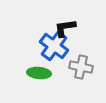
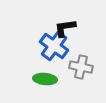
green ellipse: moved 6 px right, 6 px down
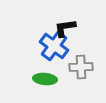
gray cross: rotated 15 degrees counterclockwise
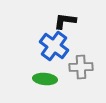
black L-shape: moved 7 px up; rotated 15 degrees clockwise
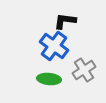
gray cross: moved 3 px right, 3 px down; rotated 30 degrees counterclockwise
green ellipse: moved 4 px right
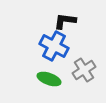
blue cross: rotated 8 degrees counterclockwise
green ellipse: rotated 15 degrees clockwise
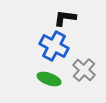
black L-shape: moved 3 px up
gray cross: rotated 15 degrees counterclockwise
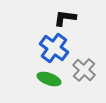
blue cross: moved 2 px down; rotated 8 degrees clockwise
